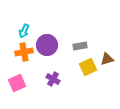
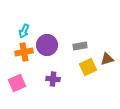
purple cross: rotated 24 degrees counterclockwise
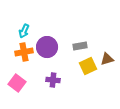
purple circle: moved 2 px down
yellow square: moved 1 px up
purple cross: moved 1 px down
pink square: rotated 30 degrees counterclockwise
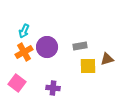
orange cross: rotated 18 degrees counterclockwise
yellow square: rotated 24 degrees clockwise
purple cross: moved 8 px down
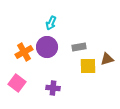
cyan arrow: moved 27 px right, 8 px up
gray rectangle: moved 1 px left, 1 px down
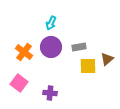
purple circle: moved 4 px right
orange cross: rotated 24 degrees counterclockwise
brown triangle: rotated 24 degrees counterclockwise
pink square: moved 2 px right
purple cross: moved 3 px left, 5 px down
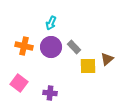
gray rectangle: moved 5 px left; rotated 56 degrees clockwise
orange cross: moved 6 px up; rotated 24 degrees counterclockwise
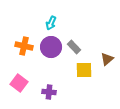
yellow square: moved 4 px left, 4 px down
purple cross: moved 1 px left, 1 px up
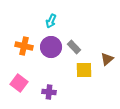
cyan arrow: moved 2 px up
